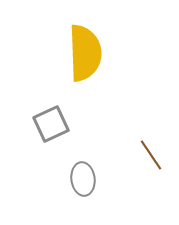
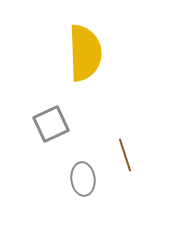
brown line: moved 26 px left; rotated 16 degrees clockwise
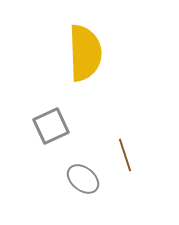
gray square: moved 2 px down
gray ellipse: rotated 44 degrees counterclockwise
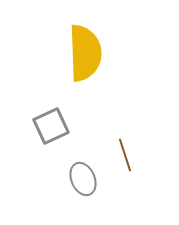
gray ellipse: rotated 28 degrees clockwise
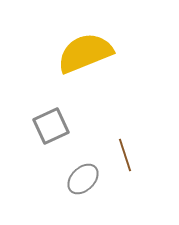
yellow semicircle: rotated 110 degrees counterclockwise
gray ellipse: rotated 68 degrees clockwise
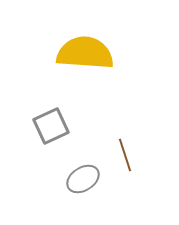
yellow semicircle: rotated 26 degrees clockwise
gray ellipse: rotated 12 degrees clockwise
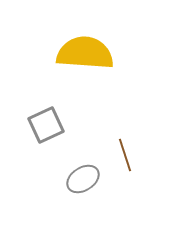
gray square: moved 5 px left, 1 px up
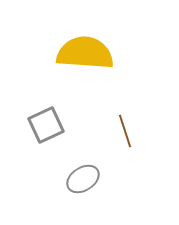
brown line: moved 24 px up
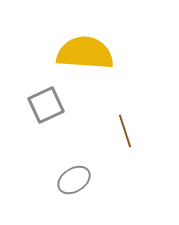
gray square: moved 20 px up
gray ellipse: moved 9 px left, 1 px down
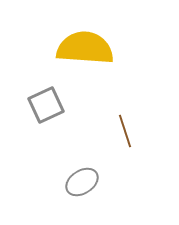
yellow semicircle: moved 5 px up
gray ellipse: moved 8 px right, 2 px down
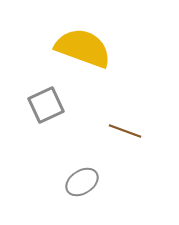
yellow semicircle: moved 2 px left; rotated 16 degrees clockwise
brown line: rotated 52 degrees counterclockwise
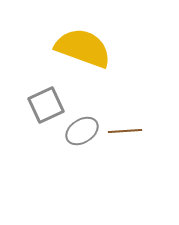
brown line: rotated 24 degrees counterclockwise
gray ellipse: moved 51 px up
